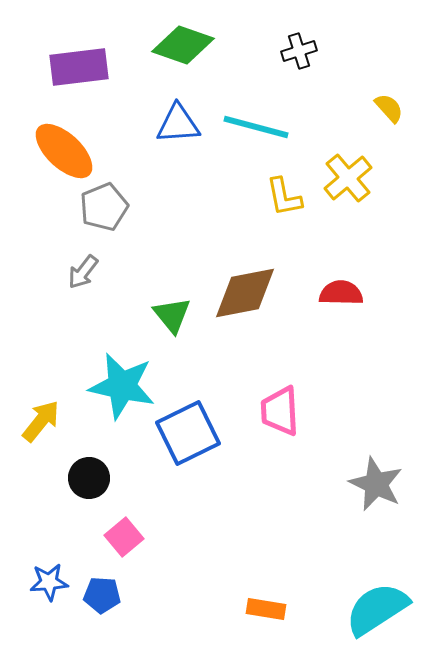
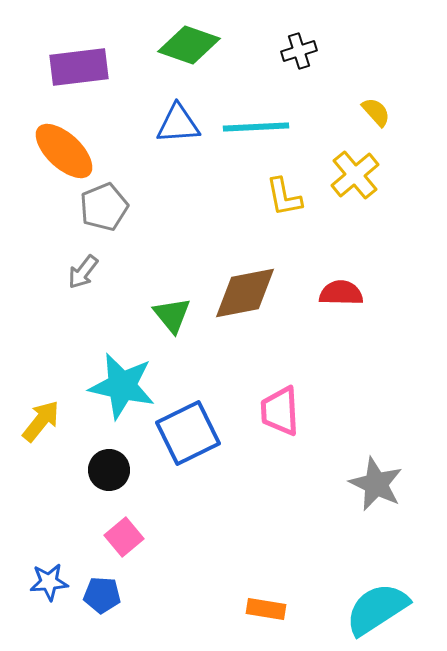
green diamond: moved 6 px right
yellow semicircle: moved 13 px left, 4 px down
cyan line: rotated 18 degrees counterclockwise
yellow cross: moved 7 px right, 3 px up
black circle: moved 20 px right, 8 px up
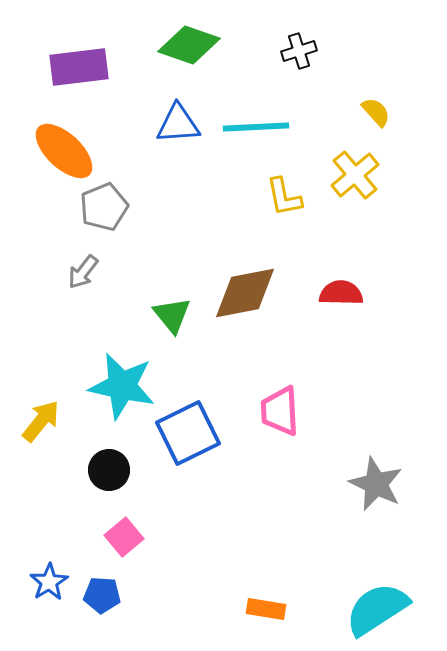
blue star: rotated 27 degrees counterclockwise
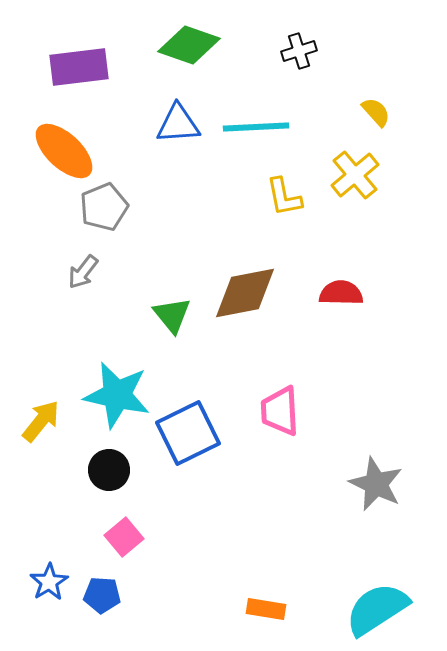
cyan star: moved 5 px left, 9 px down
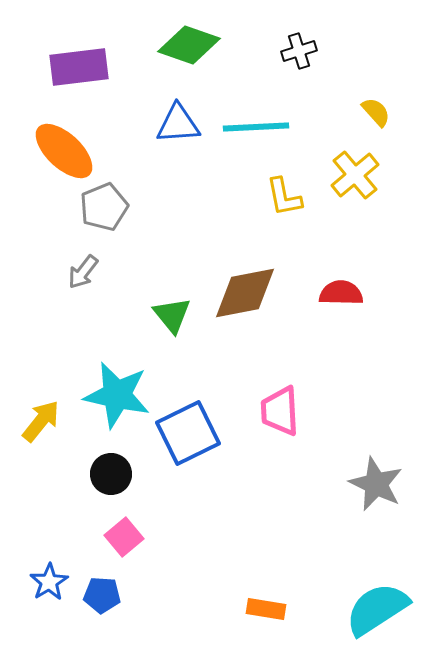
black circle: moved 2 px right, 4 px down
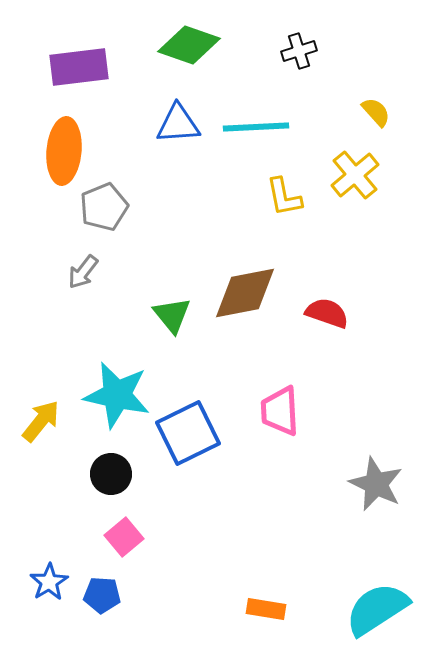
orange ellipse: rotated 52 degrees clockwise
red semicircle: moved 14 px left, 20 px down; rotated 18 degrees clockwise
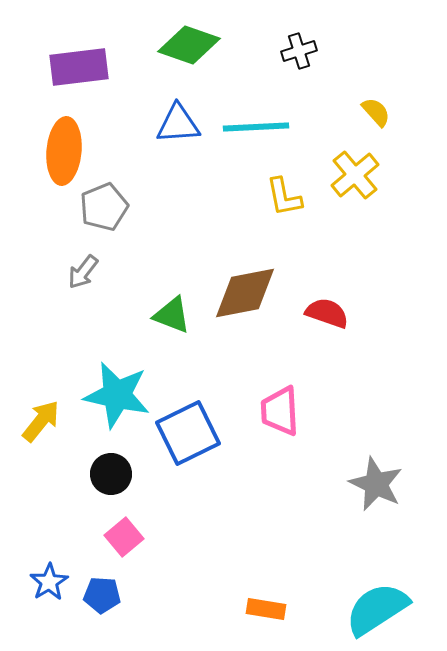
green triangle: rotated 30 degrees counterclockwise
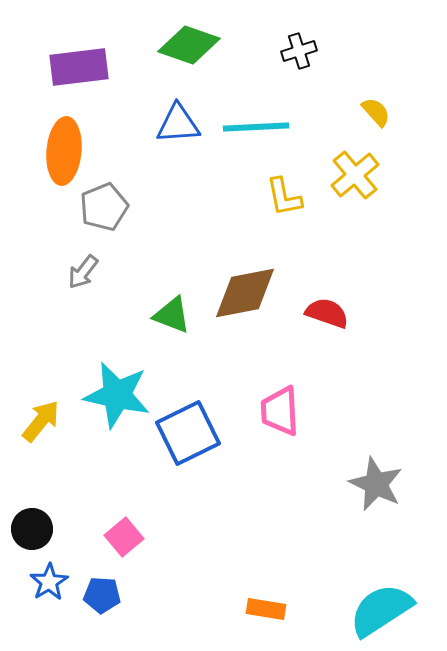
black circle: moved 79 px left, 55 px down
cyan semicircle: moved 4 px right, 1 px down
